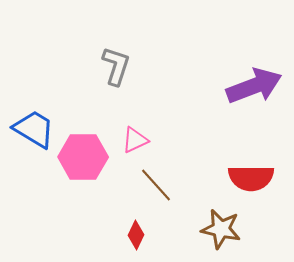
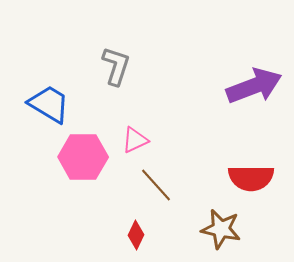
blue trapezoid: moved 15 px right, 25 px up
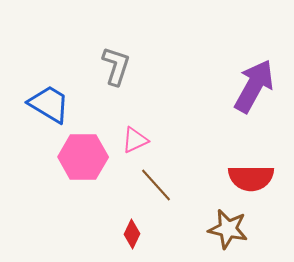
purple arrow: rotated 40 degrees counterclockwise
brown star: moved 7 px right
red diamond: moved 4 px left, 1 px up
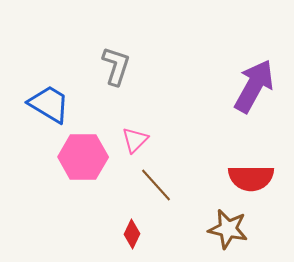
pink triangle: rotated 20 degrees counterclockwise
